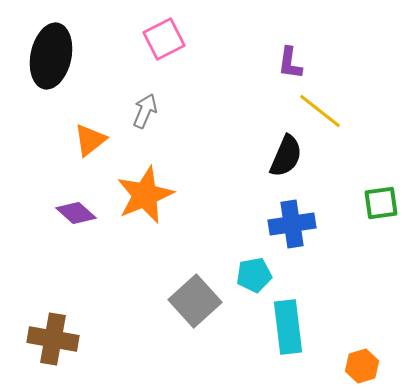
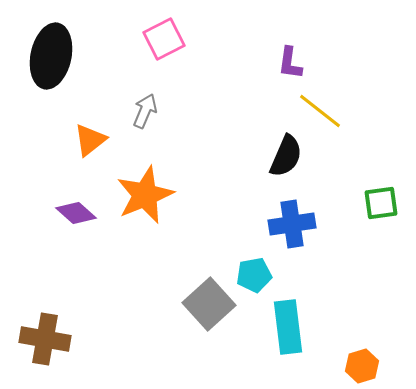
gray square: moved 14 px right, 3 px down
brown cross: moved 8 px left
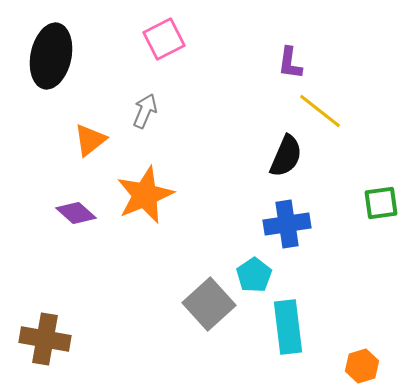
blue cross: moved 5 px left
cyan pentagon: rotated 24 degrees counterclockwise
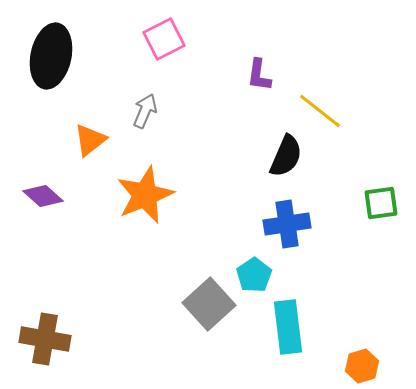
purple L-shape: moved 31 px left, 12 px down
purple diamond: moved 33 px left, 17 px up
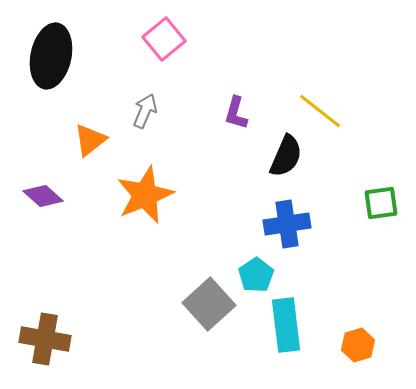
pink square: rotated 12 degrees counterclockwise
purple L-shape: moved 23 px left, 38 px down; rotated 8 degrees clockwise
cyan pentagon: moved 2 px right
cyan rectangle: moved 2 px left, 2 px up
orange hexagon: moved 4 px left, 21 px up
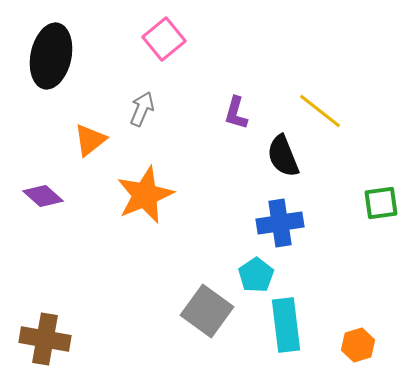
gray arrow: moved 3 px left, 2 px up
black semicircle: moved 3 px left; rotated 135 degrees clockwise
blue cross: moved 7 px left, 1 px up
gray square: moved 2 px left, 7 px down; rotated 12 degrees counterclockwise
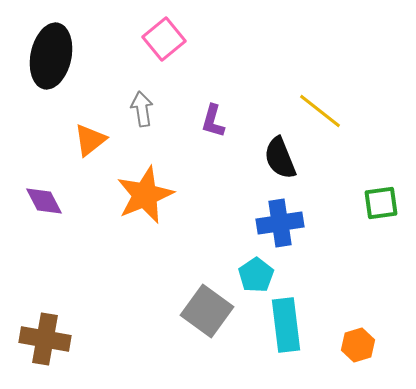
gray arrow: rotated 32 degrees counterclockwise
purple L-shape: moved 23 px left, 8 px down
black semicircle: moved 3 px left, 2 px down
purple diamond: moved 1 px right, 5 px down; rotated 21 degrees clockwise
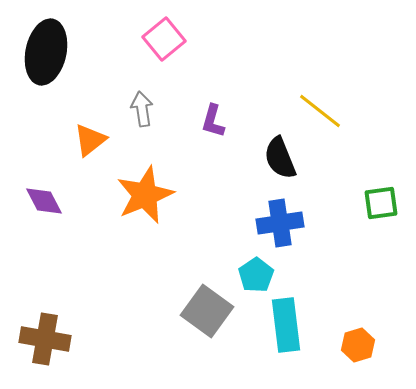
black ellipse: moved 5 px left, 4 px up
